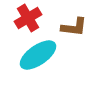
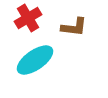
cyan ellipse: moved 3 px left, 5 px down
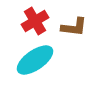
red cross: moved 7 px right, 3 px down
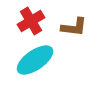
red cross: moved 4 px left
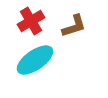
brown L-shape: moved 1 px up; rotated 24 degrees counterclockwise
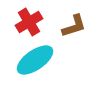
red cross: moved 2 px left, 1 px down
